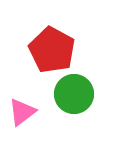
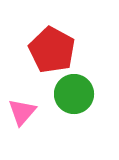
pink triangle: rotated 12 degrees counterclockwise
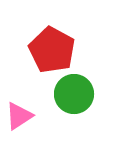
pink triangle: moved 3 px left, 4 px down; rotated 16 degrees clockwise
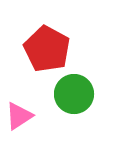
red pentagon: moved 5 px left, 1 px up
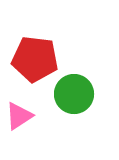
red pentagon: moved 12 px left, 10 px down; rotated 21 degrees counterclockwise
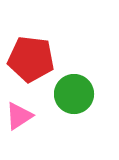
red pentagon: moved 4 px left
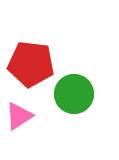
red pentagon: moved 5 px down
